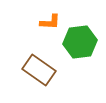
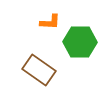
green hexagon: rotated 8 degrees clockwise
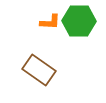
green hexagon: moved 1 px left, 21 px up
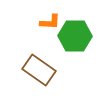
green hexagon: moved 4 px left, 15 px down
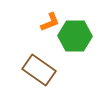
orange L-shape: rotated 25 degrees counterclockwise
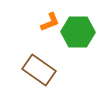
green hexagon: moved 3 px right, 4 px up
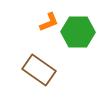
orange L-shape: moved 1 px left
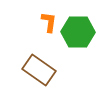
orange L-shape: rotated 60 degrees counterclockwise
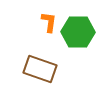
brown rectangle: moved 1 px right, 1 px up; rotated 16 degrees counterclockwise
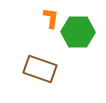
orange L-shape: moved 2 px right, 4 px up
